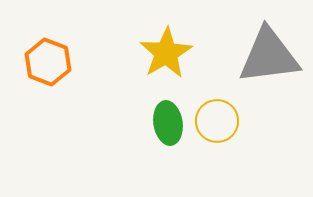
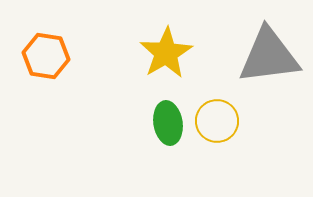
orange hexagon: moved 2 px left, 6 px up; rotated 12 degrees counterclockwise
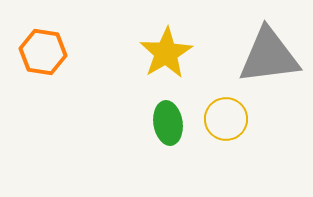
orange hexagon: moved 3 px left, 4 px up
yellow circle: moved 9 px right, 2 px up
